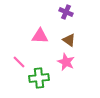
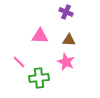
brown triangle: rotated 32 degrees counterclockwise
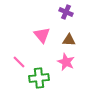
pink triangle: moved 2 px right, 1 px up; rotated 48 degrees clockwise
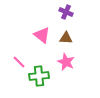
pink triangle: rotated 12 degrees counterclockwise
brown triangle: moved 3 px left, 2 px up
green cross: moved 2 px up
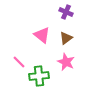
brown triangle: rotated 40 degrees counterclockwise
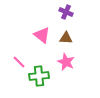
brown triangle: rotated 40 degrees clockwise
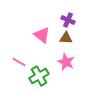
purple cross: moved 2 px right, 8 px down
pink line: rotated 16 degrees counterclockwise
green cross: rotated 24 degrees counterclockwise
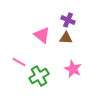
pink star: moved 7 px right, 7 px down
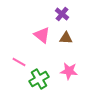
purple cross: moved 6 px left, 6 px up; rotated 16 degrees clockwise
pink star: moved 4 px left, 2 px down; rotated 18 degrees counterclockwise
green cross: moved 3 px down
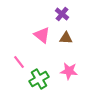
pink line: rotated 24 degrees clockwise
